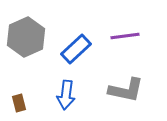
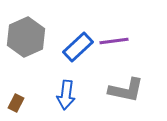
purple line: moved 11 px left, 5 px down
blue rectangle: moved 2 px right, 2 px up
brown rectangle: moved 3 px left; rotated 42 degrees clockwise
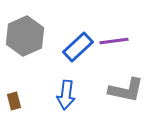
gray hexagon: moved 1 px left, 1 px up
brown rectangle: moved 2 px left, 2 px up; rotated 42 degrees counterclockwise
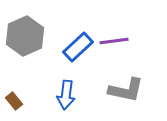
brown rectangle: rotated 24 degrees counterclockwise
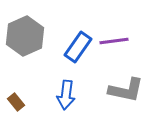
blue rectangle: rotated 12 degrees counterclockwise
brown rectangle: moved 2 px right, 1 px down
